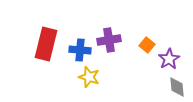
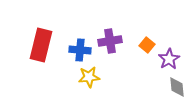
purple cross: moved 1 px right, 1 px down
red rectangle: moved 5 px left, 1 px down
yellow star: rotated 25 degrees counterclockwise
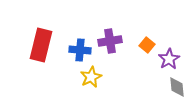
yellow star: moved 2 px right; rotated 20 degrees counterclockwise
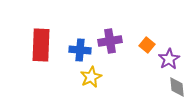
red rectangle: rotated 12 degrees counterclockwise
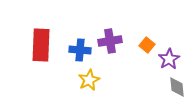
yellow star: moved 2 px left, 3 px down
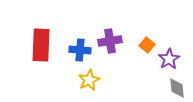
gray diamond: moved 1 px down
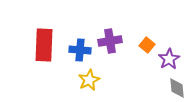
red rectangle: moved 3 px right
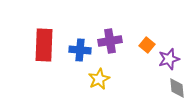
purple star: rotated 15 degrees clockwise
yellow star: moved 10 px right, 1 px up
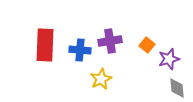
red rectangle: moved 1 px right
yellow star: moved 2 px right
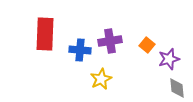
red rectangle: moved 11 px up
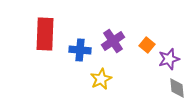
purple cross: moved 3 px right; rotated 25 degrees counterclockwise
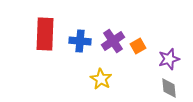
orange square: moved 9 px left, 1 px down; rotated 21 degrees clockwise
blue cross: moved 9 px up
yellow star: rotated 15 degrees counterclockwise
gray diamond: moved 8 px left
